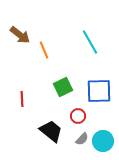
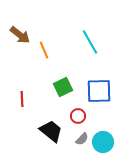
cyan circle: moved 1 px down
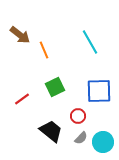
green square: moved 8 px left
red line: rotated 56 degrees clockwise
gray semicircle: moved 1 px left, 1 px up
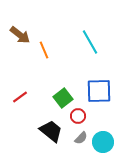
green square: moved 8 px right, 11 px down; rotated 12 degrees counterclockwise
red line: moved 2 px left, 2 px up
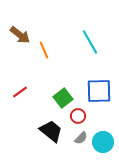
red line: moved 5 px up
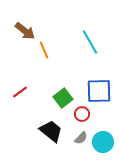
brown arrow: moved 5 px right, 4 px up
red circle: moved 4 px right, 2 px up
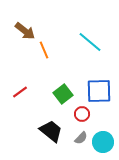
cyan line: rotated 20 degrees counterclockwise
green square: moved 4 px up
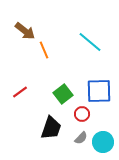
black trapezoid: moved 3 px up; rotated 70 degrees clockwise
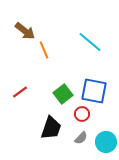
blue square: moved 5 px left; rotated 12 degrees clockwise
cyan circle: moved 3 px right
